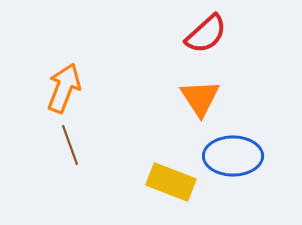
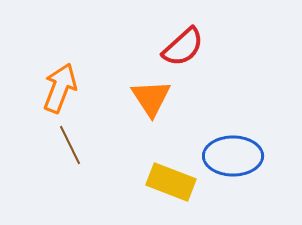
red semicircle: moved 23 px left, 13 px down
orange arrow: moved 4 px left
orange triangle: moved 49 px left
brown line: rotated 6 degrees counterclockwise
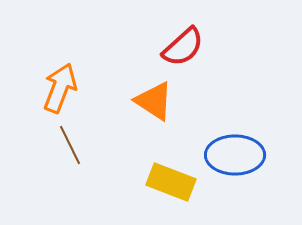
orange triangle: moved 3 px right, 3 px down; rotated 24 degrees counterclockwise
blue ellipse: moved 2 px right, 1 px up
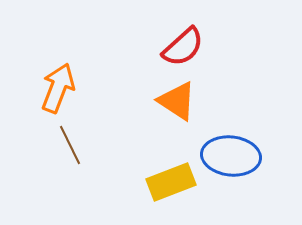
orange arrow: moved 2 px left
orange triangle: moved 23 px right
blue ellipse: moved 4 px left, 1 px down; rotated 6 degrees clockwise
yellow rectangle: rotated 42 degrees counterclockwise
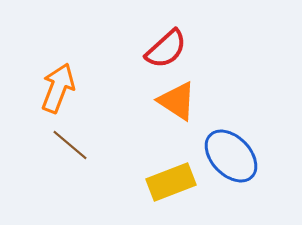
red semicircle: moved 17 px left, 2 px down
brown line: rotated 24 degrees counterclockwise
blue ellipse: rotated 40 degrees clockwise
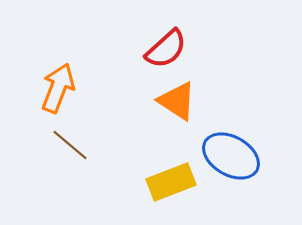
blue ellipse: rotated 16 degrees counterclockwise
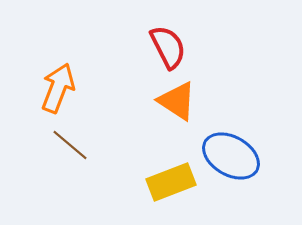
red semicircle: moved 2 px right, 2 px up; rotated 75 degrees counterclockwise
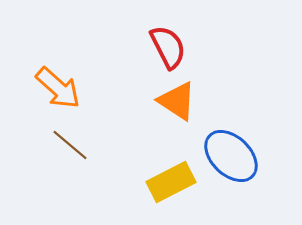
orange arrow: rotated 111 degrees clockwise
blue ellipse: rotated 14 degrees clockwise
yellow rectangle: rotated 6 degrees counterclockwise
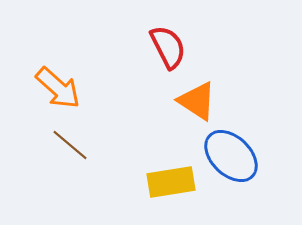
orange triangle: moved 20 px right
yellow rectangle: rotated 18 degrees clockwise
